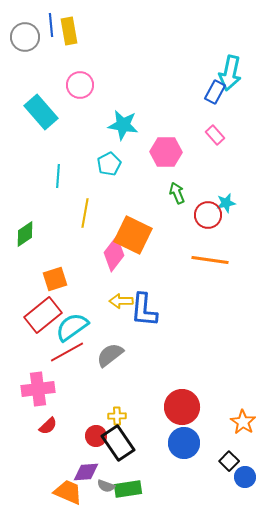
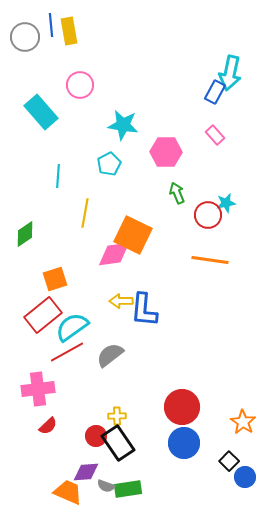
pink diamond at (114, 254): rotated 44 degrees clockwise
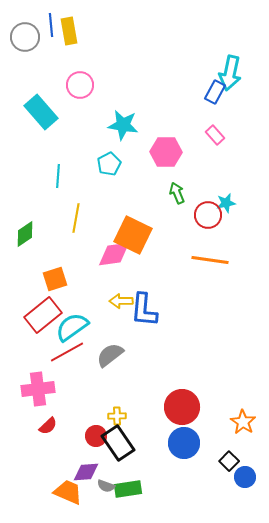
yellow line at (85, 213): moved 9 px left, 5 px down
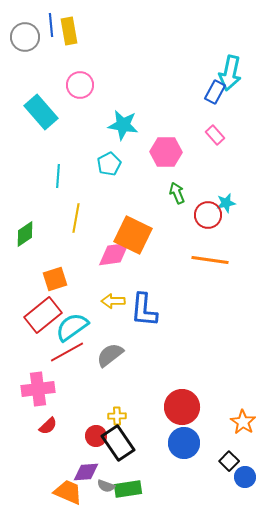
yellow arrow at (121, 301): moved 8 px left
